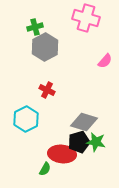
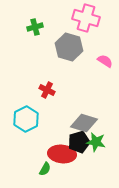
gray hexagon: moved 24 px right; rotated 16 degrees counterclockwise
pink semicircle: rotated 98 degrees counterclockwise
gray diamond: moved 1 px down
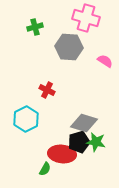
gray hexagon: rotated 12 degrees counterclockwise
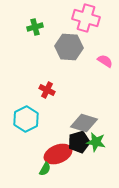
red ellipse: moved 4 px left; rotated 28 degrees counterclockwise
